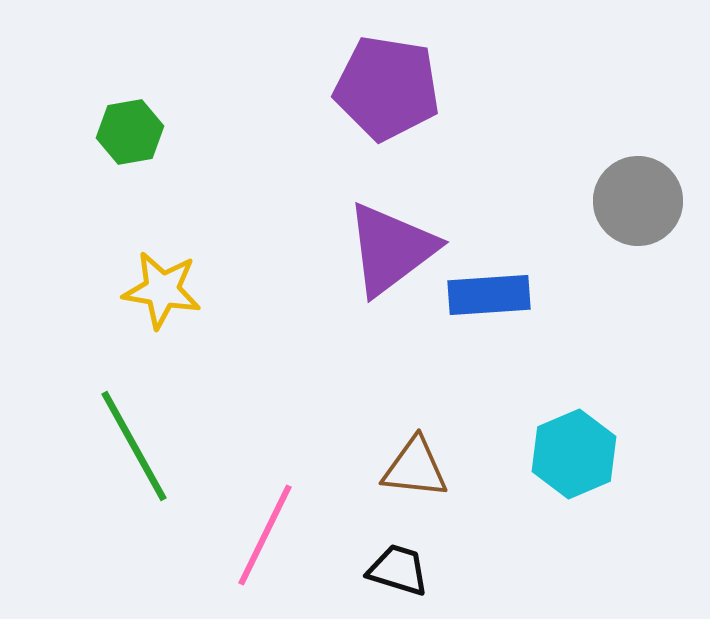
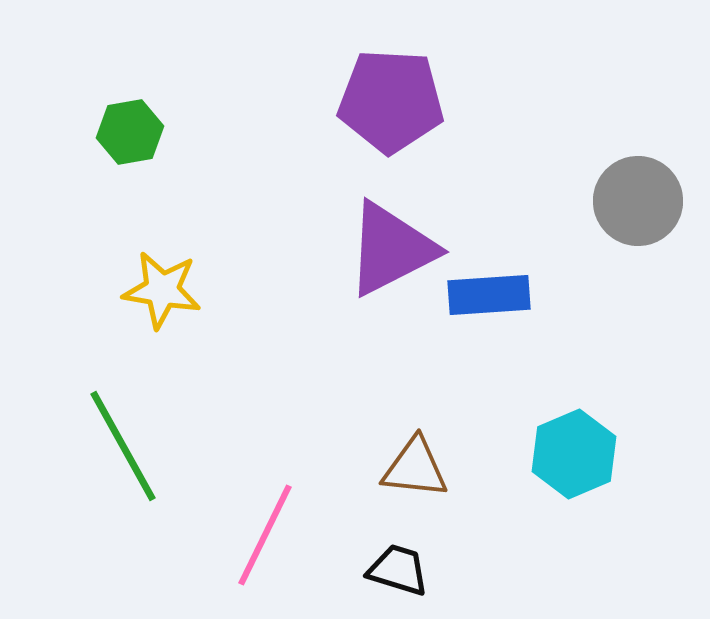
purple pentagon: moved 4 px right, 13 px down; rotated 6 degrees counterclockwise
purple triangle: rotated 10 degrees clockwise
green line: moved 11 px left
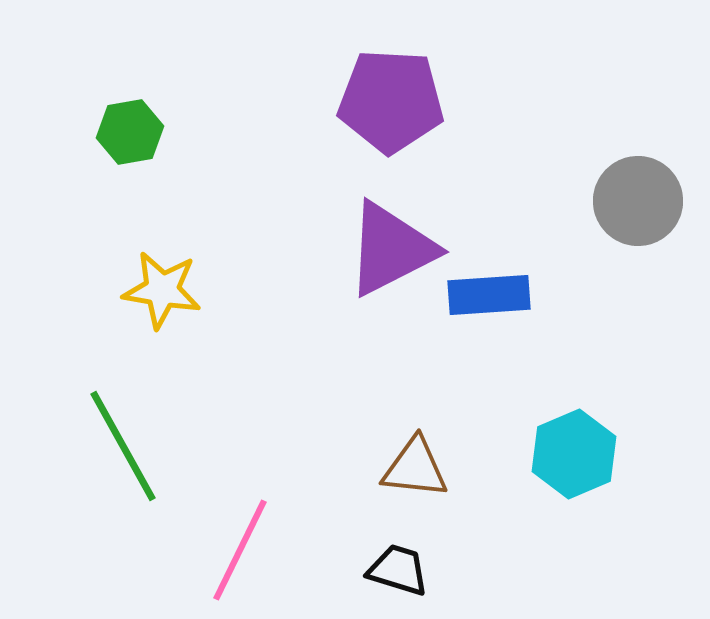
pink line: moved 25 px left, 15 px down
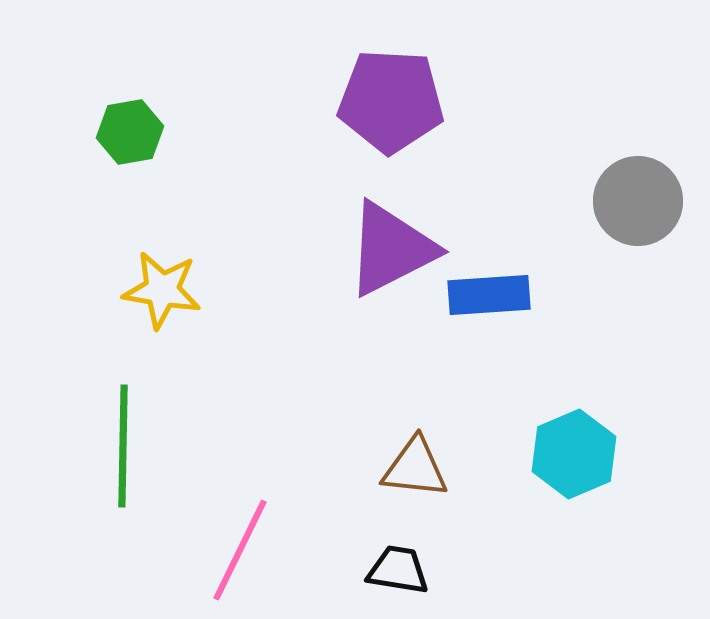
green line: rotated 30 degrees clockwise
black trapezoid: rotated 8 degrees counterclockwise
